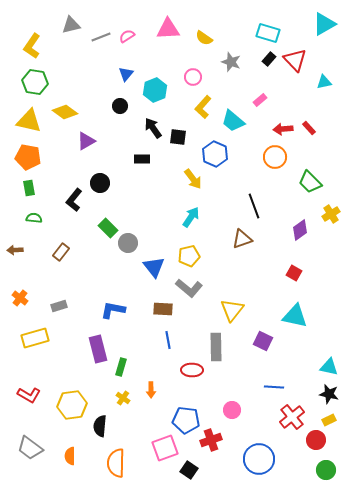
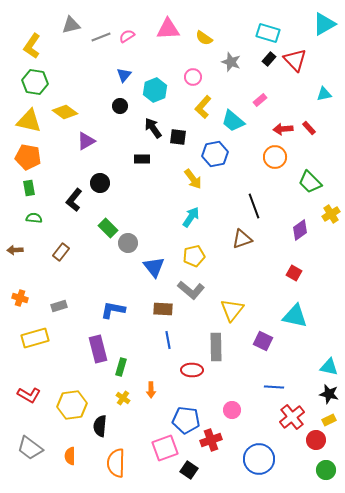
blue triangle at (126, 74): moved 2 px left, 1 px down
cyan triangle at (324, 82): moved 12 px down
blue hexagon at (215, 154): rotated 25 degrees clockwise
yellow pentagon at (189, 256): moved 5 px right
gray L-shape at (189, 288): moved 2 px right, 2 px down
orange cross at (20, 298): rotated 21 degrees counterclockwise
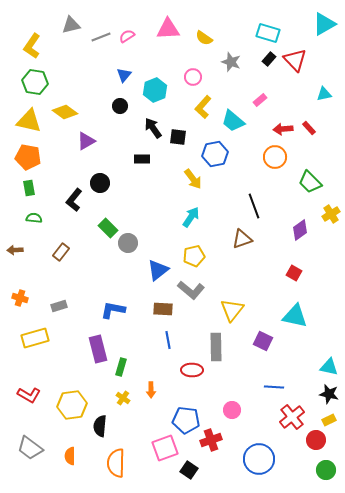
blue triangle at (154, 267): moved 4 px right, 3 px down; rotated 30 degrees clockwise
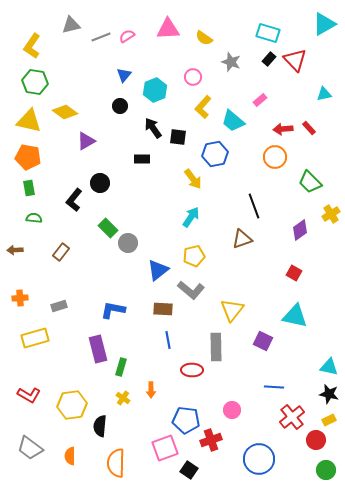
orange cross at (20, 298): rotated 21 degrees counterclockwise
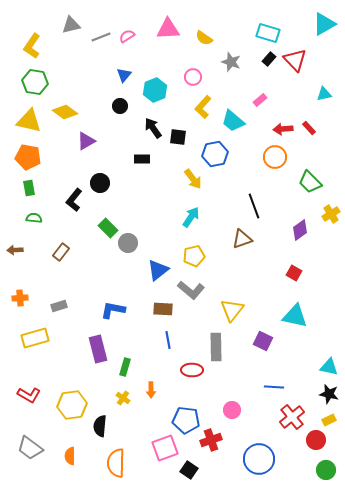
green rectangle at (121, 367): moved 4 px right
